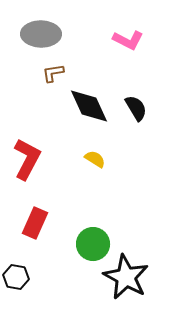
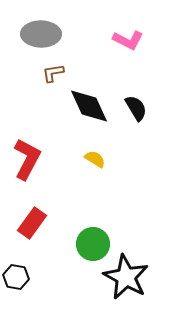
red rectangle: moved 3 px left; rotated 12 degrees clockwise
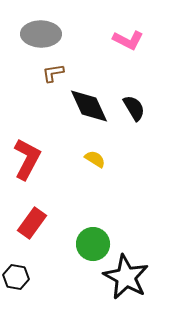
black semicircle: moved 2 px left
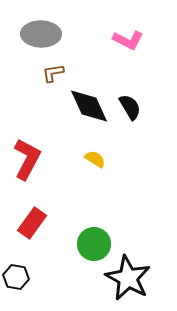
black semicircle: moved 4 px left, 1 px up
green circle: moved 1 px right
black star: moved 2 px right, 1 px down
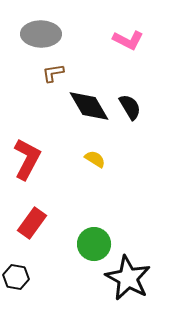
black diamond: rotated 6 degrees counterclockwise
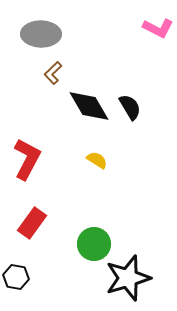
pink L-shape: moved 30 px right, 12 px up
brown L-shape: rotated 35 degrees counterclockwise
yellow semicircle: moved 2 px right, 1 px down
black star: rotated 27 degrees clockwise
